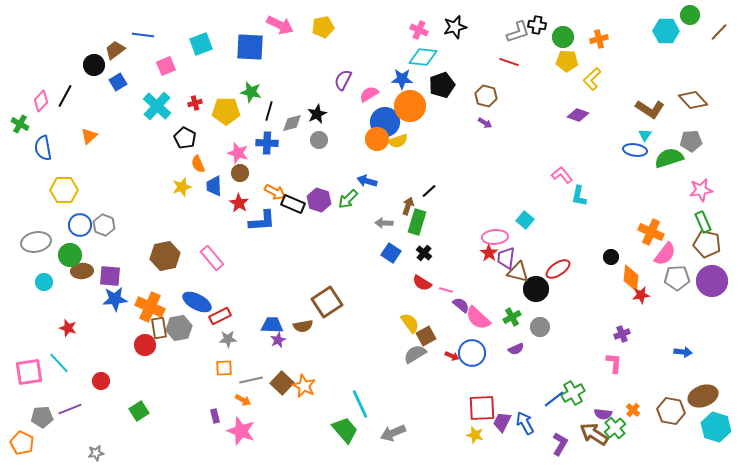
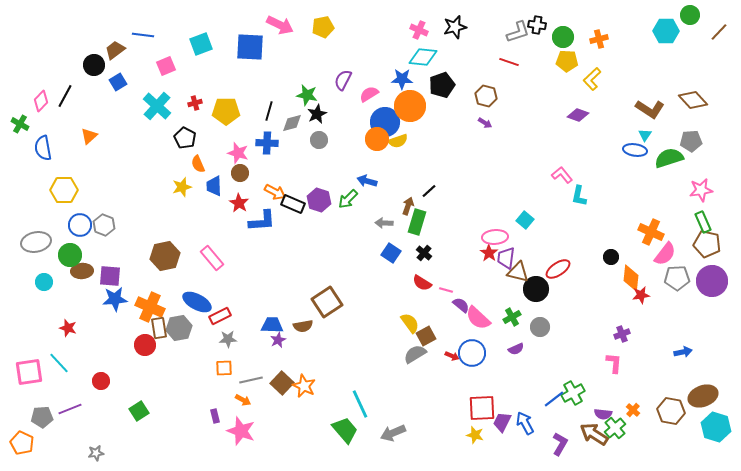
green star at (251, 92): moved 56 px right, 3 px down
blue arrow at (683, 352): rotated 18 degrees counterclockwise
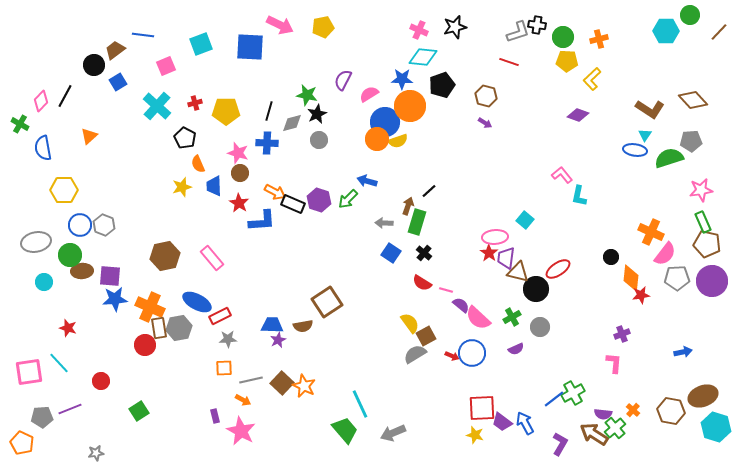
purple trapezoid at (502, 422): rotated 80 degrees counterclockwise
pink star at (241, 431): rotated 8 degrees clockwise
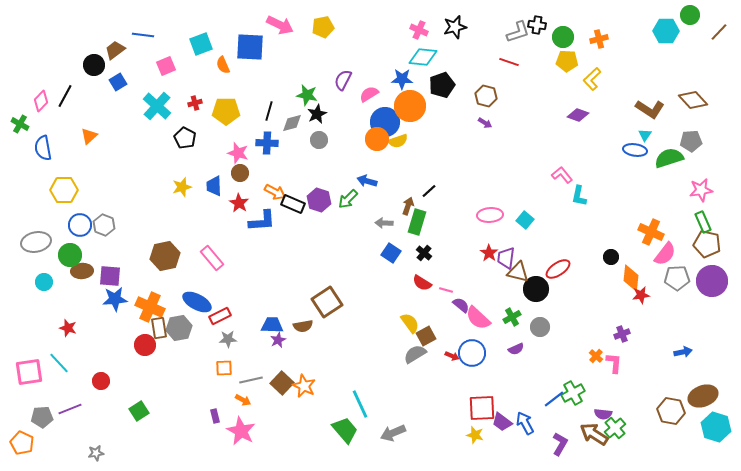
orange semicircle at (198, 164): moved 25 px right, 99 px up
pink ellipse at (495, 237): moved 5 px left, 22 px up
orange cross at (633, 410): moved 37 px left, 54 px up
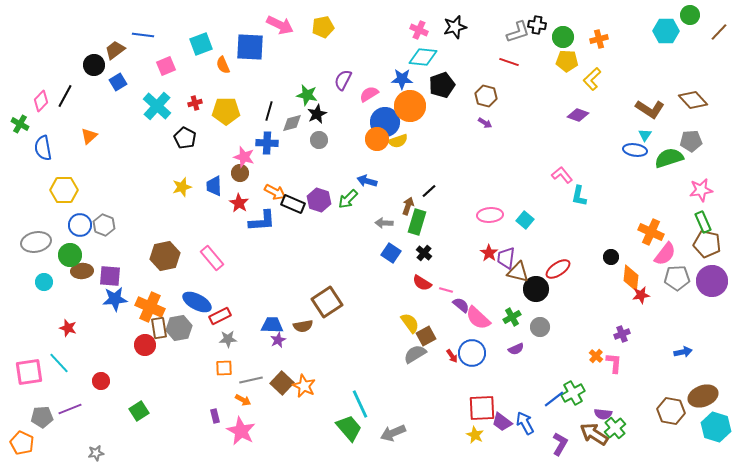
pink star at (238, 153): moved 6 px right, 4 px down
red arrow at (452, 356): rotated 32 degrees clockwise
green trapezoid at (345, 430): moved 4 px right, 2 px up
yellow star at (475, 435): rotated 12 degrees clockwise
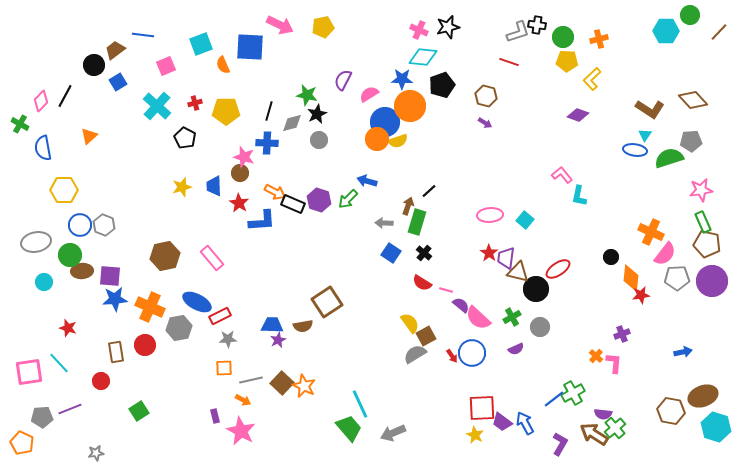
black star at (455, 27): moved 7 px left
brown rectangle at (159, 328): moved 43 px left, 24 px down
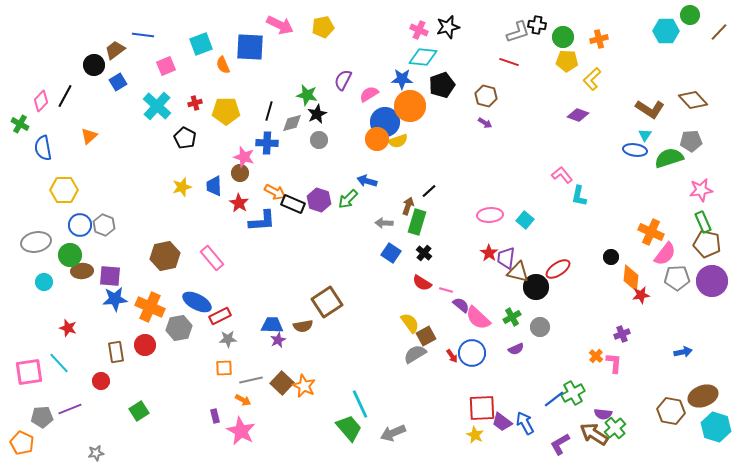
black circle at (536, 289): moved 2 px up
purple L-shape at (560, 444): rotated 150 degrees counterclockwise
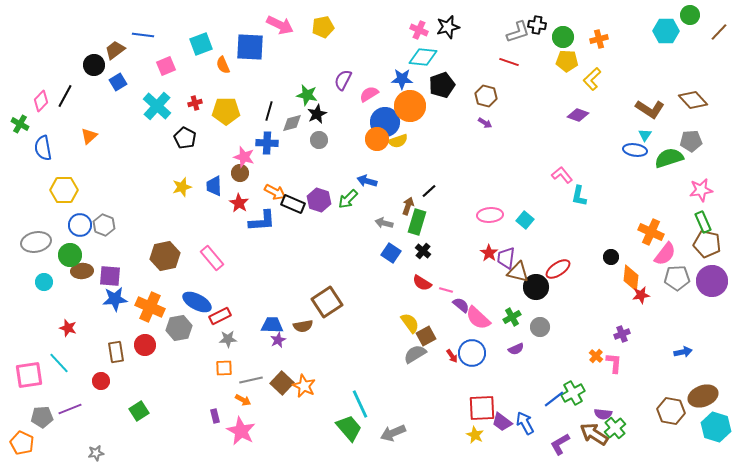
gray arrow at (384, 223): rotated 12 degrees clockwise
black cross at (424, 253): moved 1 px left, 2 px up
pink square at (29, 372): moved 3 px down
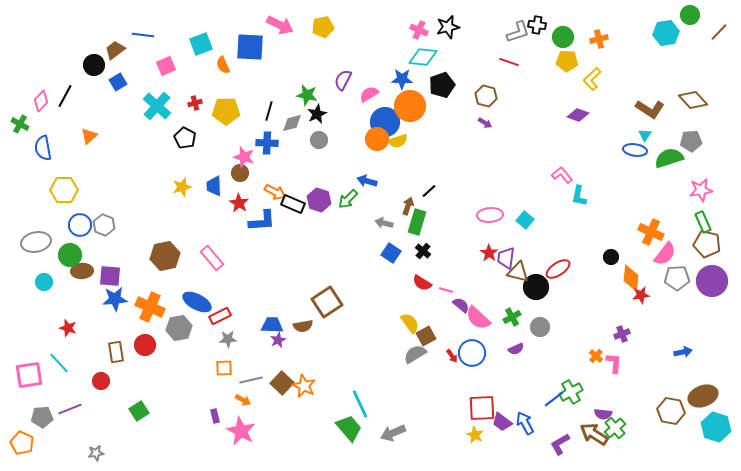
cyan hexagon at (666, 31): moved 2 px down; rotated 10 degrees counterclockwise
green cross at (573, 393): moved 2 px left, 1 px up
